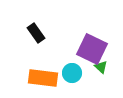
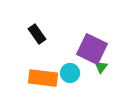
black rectangle: moved 1 px right, 1 px down
green triangle: rotated 24 degrees clockwise
cyan circle: moved 2 px left
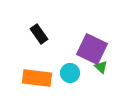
black rectangle: moved 2 px right
green triangle: rotated 24 degrees counterclockwise
orange rectangle: moved 6 px left
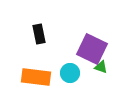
black rectangle: rotated 24 degrees clockwise
green triangle: rotated 24 degrees counterclockwise
orange rectangle: moved 1 px left, 1 px up
